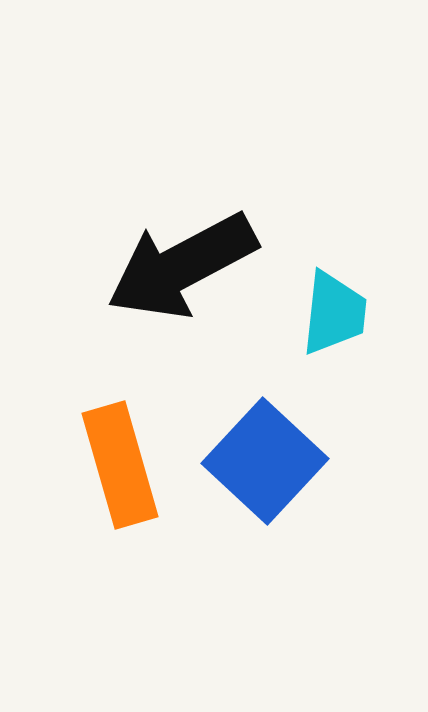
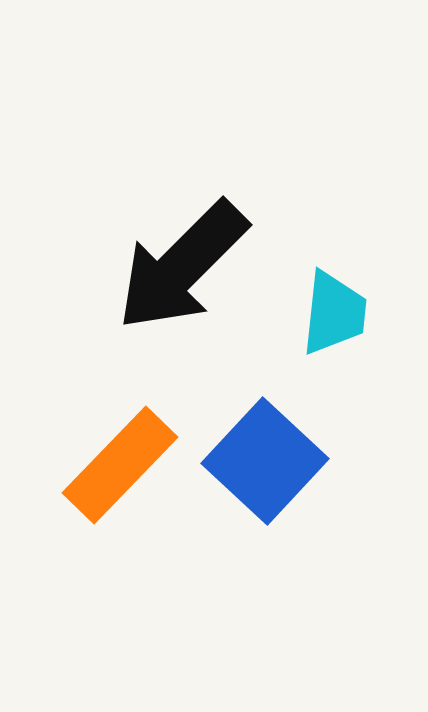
black arrow: rotated 17 degrees counterclockwise
orange rectangle: rotated 60 degrees clockwise
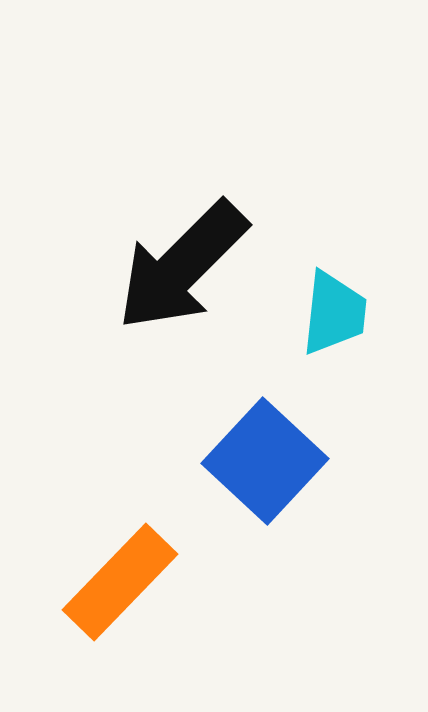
orange rectangle: moved 117 px down
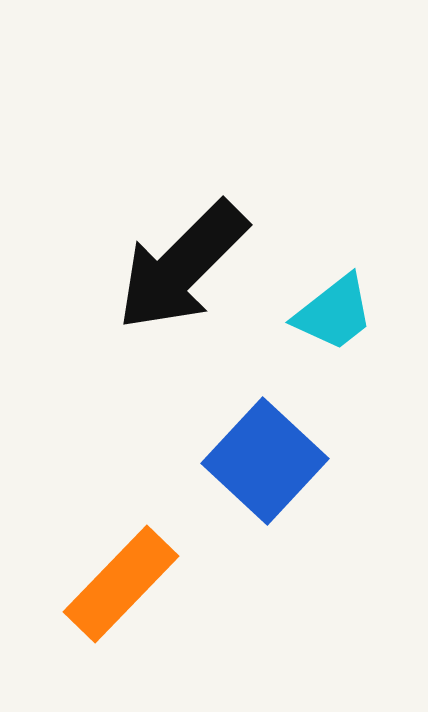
cyan trapezoid: rotated 46 degrees clockwise
orange rectangle: moved 1 px right, 2 px down
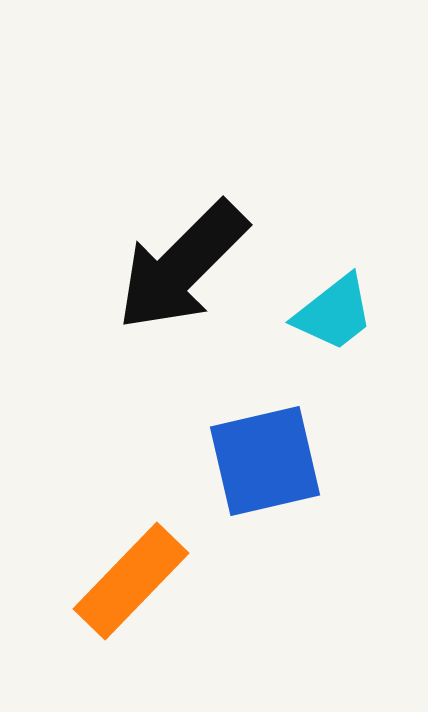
blue square: rotated 34 degrees clockwise
orange rectangle: moved 10 px right, 3 px up
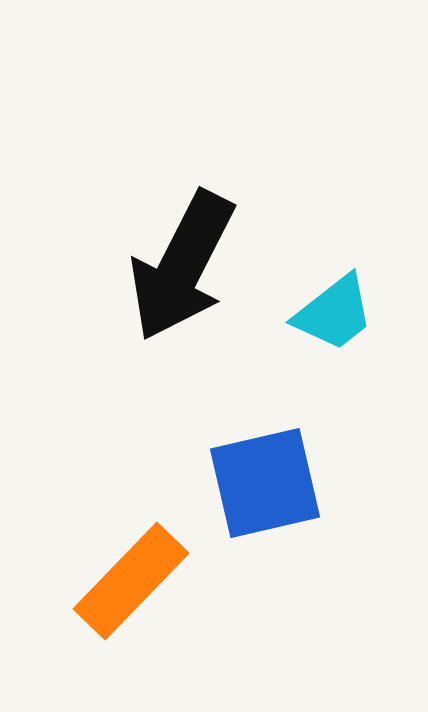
black arrow: rotated 18 degrees counterclockwise
blue square: moved 22 px down
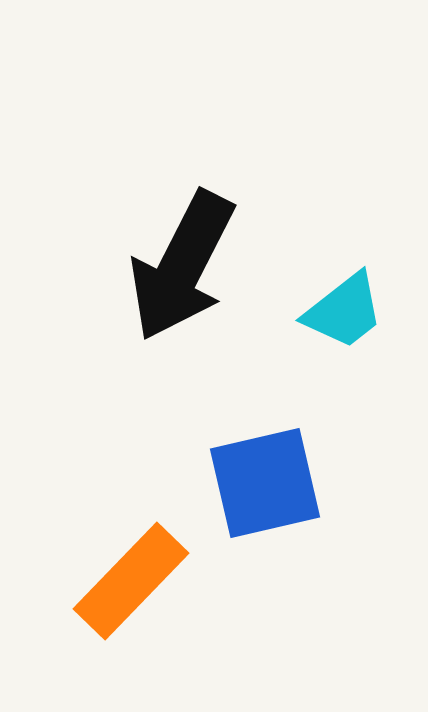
cyan trapezoid: moved 10 px right, 2 px up
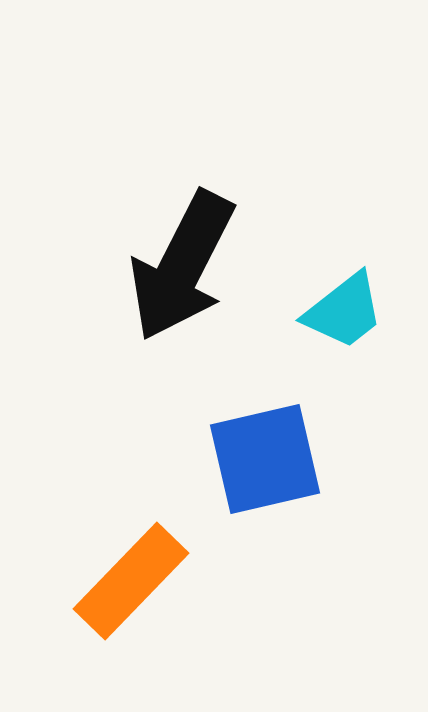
blue square: moved 24 px up
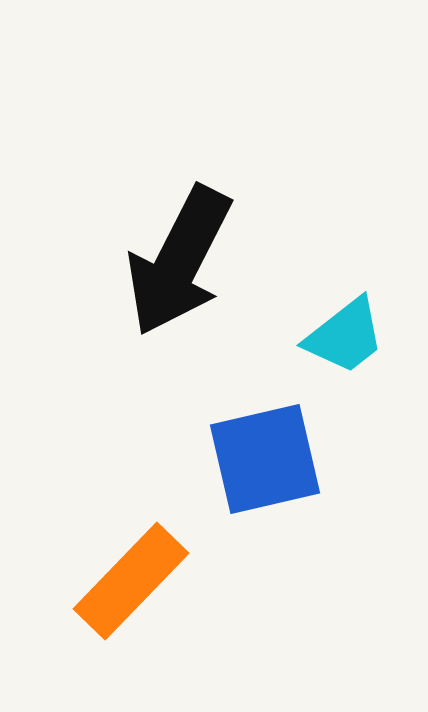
black arrow: moved 3 px left, 5 px up
cyan trapezoid: moved 1 px right, 25 px down
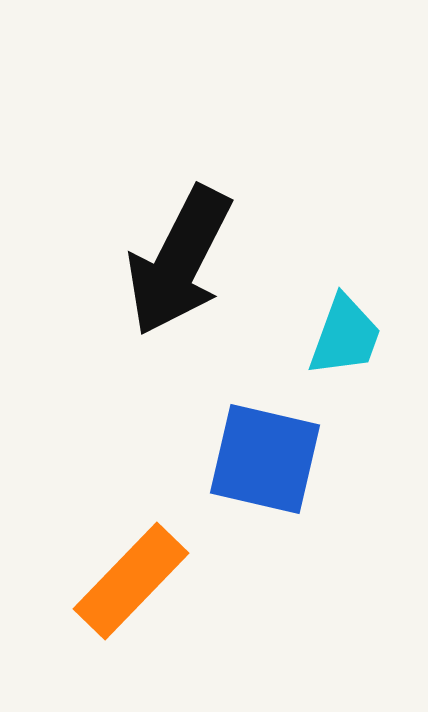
cyan trapezoid: rotated 32 degrees counterclockwise
blue square: rotated 26 degrees clockwise
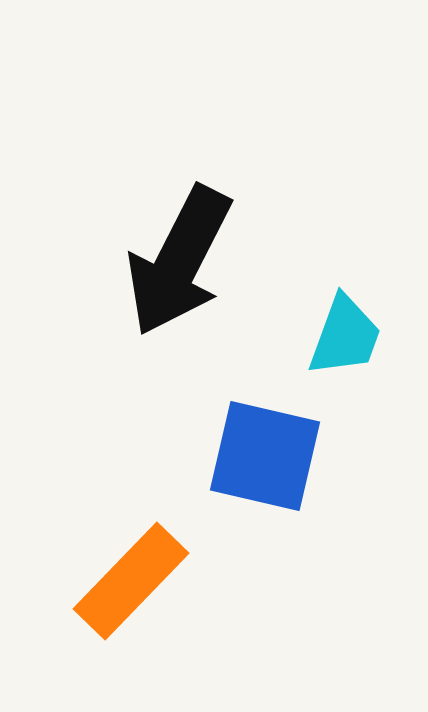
blue square: moved 3 px up
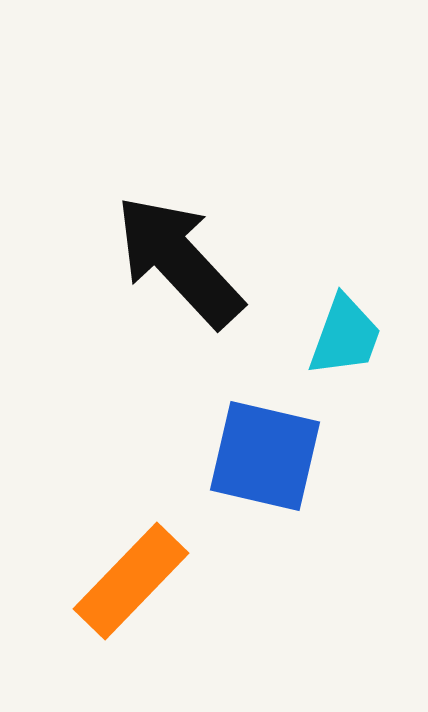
black arrow: rotated 110 degrees clockwise
